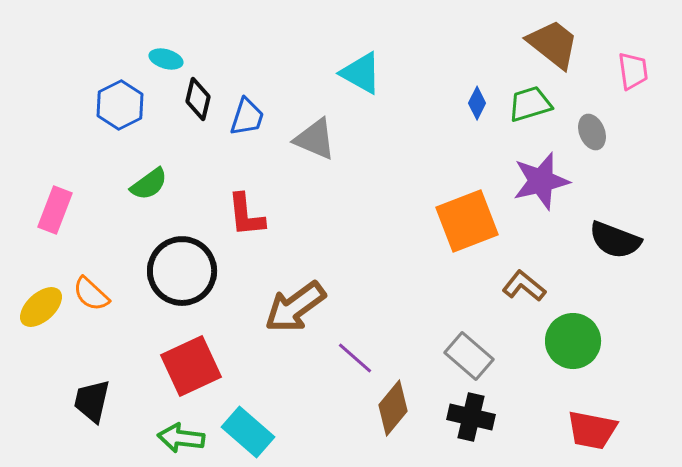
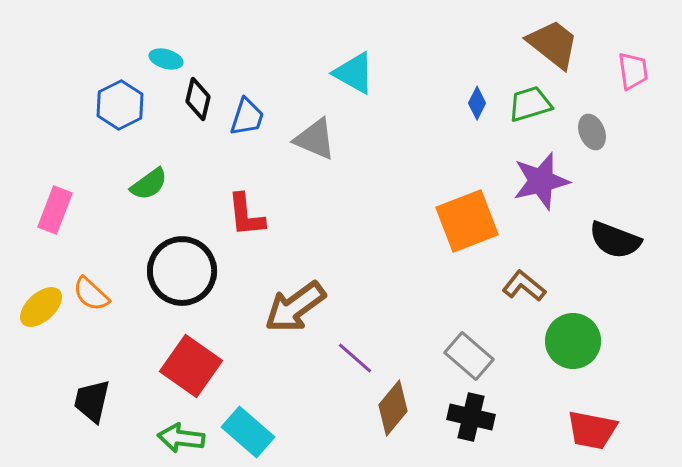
cyan triangle: moved 7 px left
red square: rotated 30 degrees counterclockwise
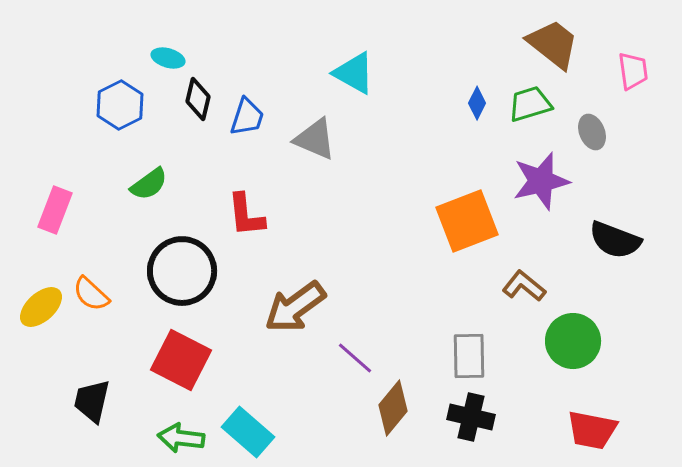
cyan ellipse: moved 2 px right, 1 px up
gray rectangle: rotated 48 degrees clockwise
red square: moved 10 px left, 6 px up; rotated 8 degrees counterclockwise
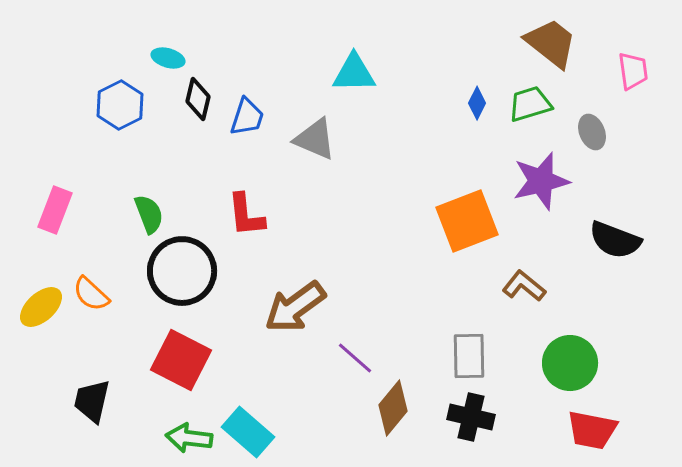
brown trapezoid: moved 2 px left, 1 px up
cyan triangle: rotated 30 degrees counterclockwise
green semicircle: moved 30 px down; rotated 75 degrees counterclockwise
green circle: moved 3 px left, 22 px down
green arrow: moved 8 px right
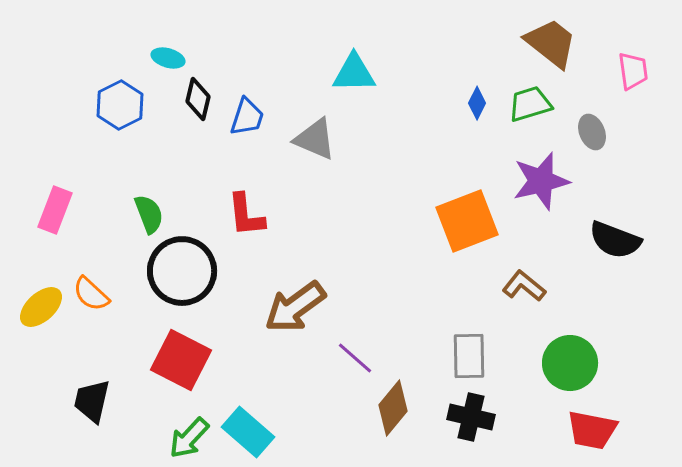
green arrow: rotated 54 degrees counterclockwise
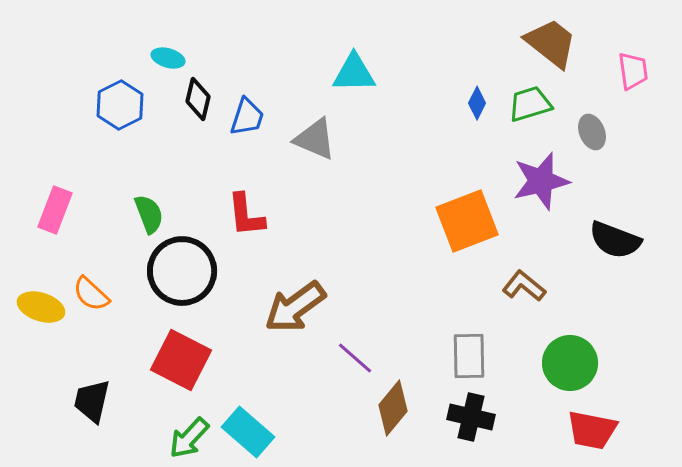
yellow ellipse: rotated 60 degrees clockwise
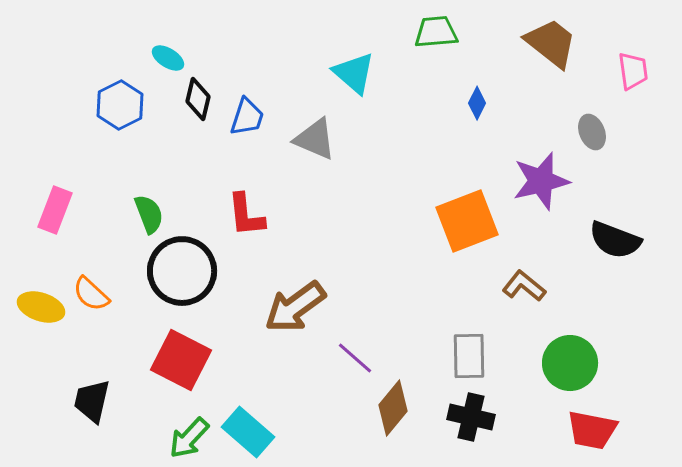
cyan ellipse: rotated 16 degrees clockwise
cyan triangle: rotated 42 degrees clockwise
green trapezoid: moved 94 px left, 72 px up; rotated 12 degrees clockwise
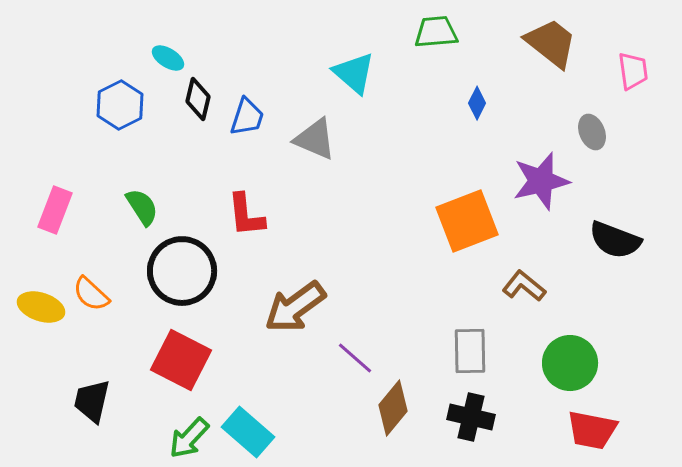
green semicircle: moved 7 px left, 7 px up; rotated 12 degrees counterclockwise
gray rectangle: moved 1 px right, 5 px up
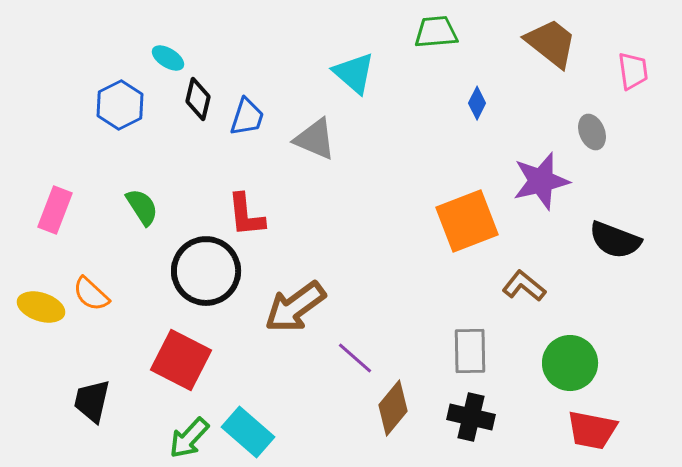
black circle: moved 24 px right
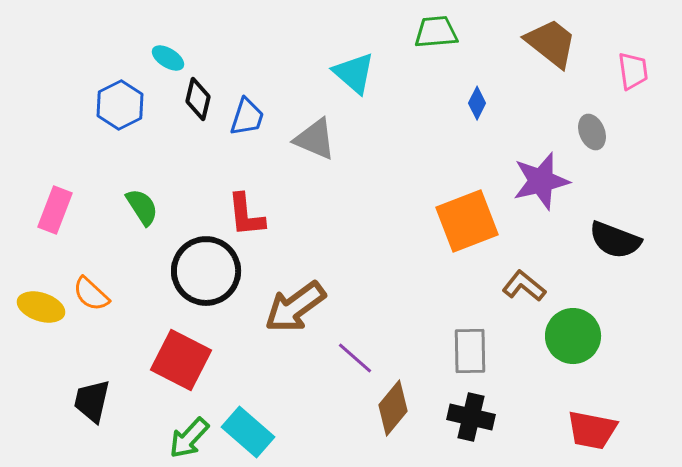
green circle: moved 3 px right, 27 px up
